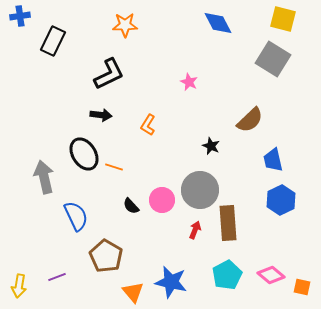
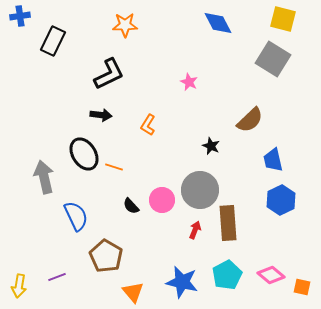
blue star: moved 11 px right
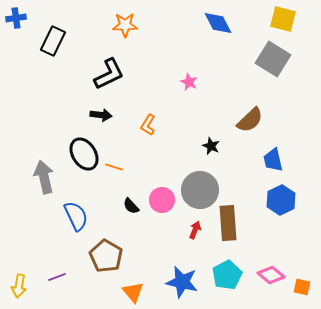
blue cross: moved 4 px left, 2 px down
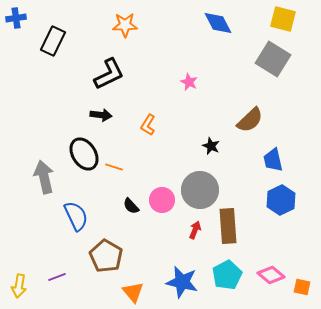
brown rectangle: moved 3 px down
